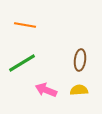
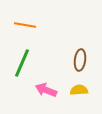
green line: rotated 36 degrees counterclockwise
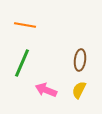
yellow semicircle: rotated 60 degrees counterclockwise
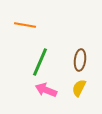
green line: moved 18 px right, 1 px up
yellow semicircle: moved 2 px up
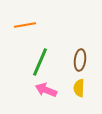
orange line: rotated 20 degrees counterclockwise
yellow semicircle: rotated 24 degrees counterclockwise
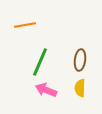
yellow semicircle: moved 1 px right
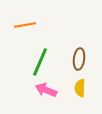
brown ellipse: moved 1 px left, 1 px up
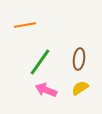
green line: rotated 12 degrees clockwise
yellow semicircle: rotated 54 degrees clockwise
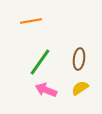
orange line: moved 6 px right, 4 px up
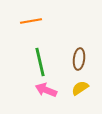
green line: rotated 48 degrees counterclockwise
